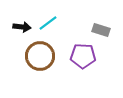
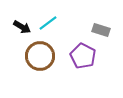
black arrow: rotated 24 degrees clockwise
purple pentagon: rotated 25 degrees clockwise
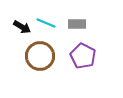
cyan line: moved 2 px left; rotated 60 degrees clockwise
gray rectangle: moved 24 px left, 6 px up; rotated 18 degrees counterclockwise
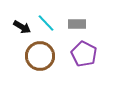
cyan line: rotated 24 degrees clockwise
purple pentagon: moved 1 px right, 2 px up
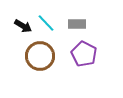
black arrow: moved 1 px right, 1 px up
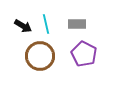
cyan line: moved 1 px down; rotated 30 degrees clockwise
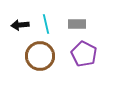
black arrow: moved 3 px left, 1 px up; rotated 144 degrees clockwise
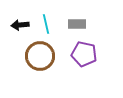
purple pentagon: rotated 15 degrees counterclockwise
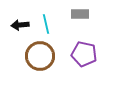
gray rectangle: moved 3 px right, 10 px up
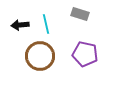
gray rectangle: rotated 18 degrees clockwise
purple pentagon: moved 1 px right
